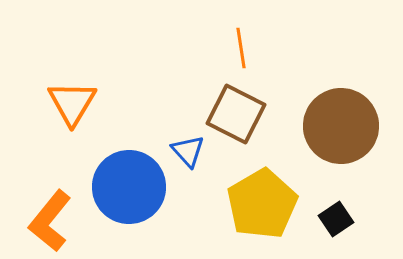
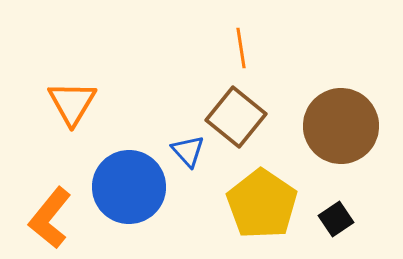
brown square: moved 3 px down; rotated 12 degrees clockwise
yellow pentagon: rotated 8 degrees counterclockwise
orange L-shape: moved 3 px up
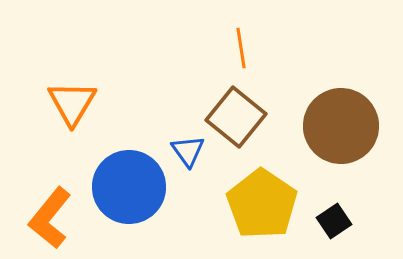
blue triangle: rotated 6 degrees clockwise
black square: moved 2 px left, 2 px down
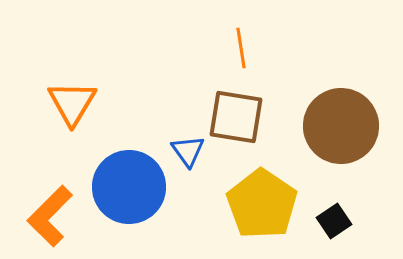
brown square: rotated 30 degrees counterclockwise
orange L-shape: moved 2 px up; rotated 6 degrees clockwise
